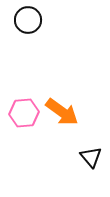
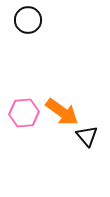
black triangle: moved 4 px left, 21 px up
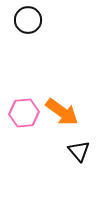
black triangle: moved 8 px left, 15 px down
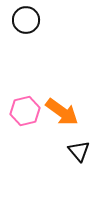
black circle: moved 2 px left
pink hexagon: moved 1 px right, 2 px up; rotated 8 degrees counterclockwise
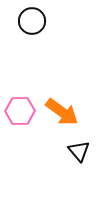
black circle: moved 6 px right, 1 px down
pink hexagon: moved 5 px left; rotated 12 degrees clockwise
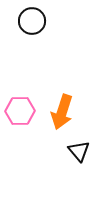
orange arrow: rotated 72 degrees clockwise
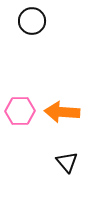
orange arrow: rotated 76 degrees clockwise
black triangle: moved 12 px left, 11 px down
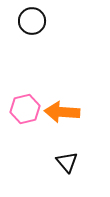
pink hexagon: moved 5 px right, 2 px up; rotated 12 degrees counterclockwise
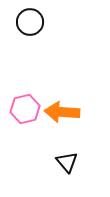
black circle: moved 2 px left, 1 px down
